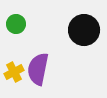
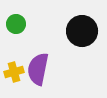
black circle: moved 2 px left, 1 px down
yellow cross: rotated 12 degrees clockwise
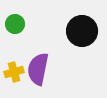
green circle: moved 1 px left
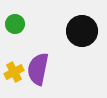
yellow cross: rotated 12 degrees counterclockwise
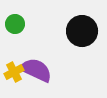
purple semicircle: moved 2 px left, 1 px down; rotated 104 degrees clockwise
